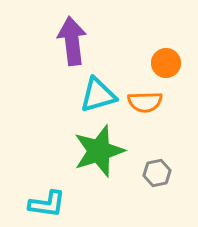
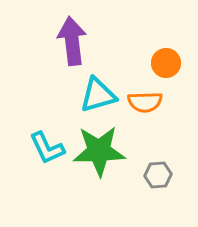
green star: rotated 16 degrees clockwise
gray hexagon: moved 1 px right, 2 px down; rotated 8 degrees clockwise
cyan L-shape: moved 56 px up; rotated 57 degrees clockwise
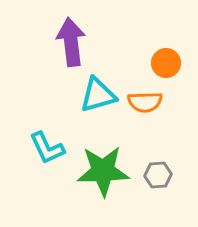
purple arrow: moved 1 px left, 1 px down
green star: moved 4 px right, 20 px down
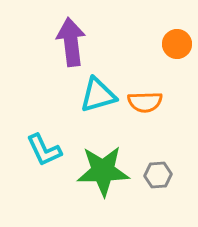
orange circle: moved 11 px right, 19 px up
cyan L-shape: moved 3 px left, 2 px down
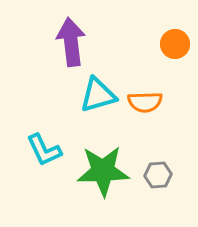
orange circle: moved 2 px left
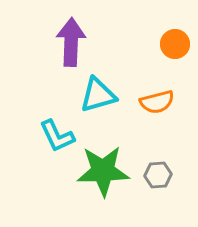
purple arrow: rotated 9 degrees clockwise
orange semicircle: moved 12 px right; rotated 12 degrees counterclockwise
cyan L-shape: moved 13 px right, 14 px up
